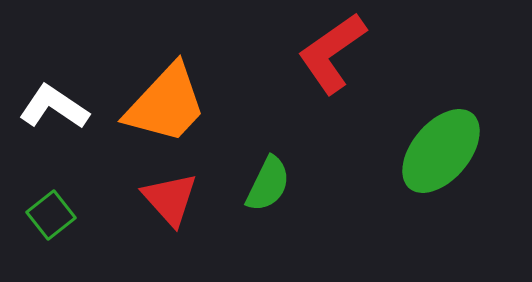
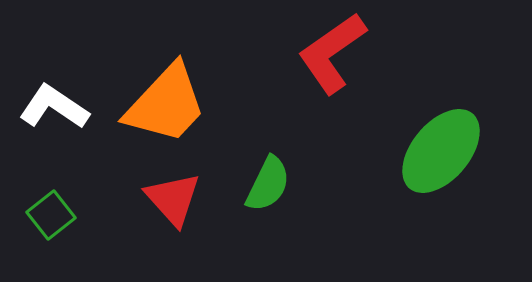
red triangle: moved 3 px right
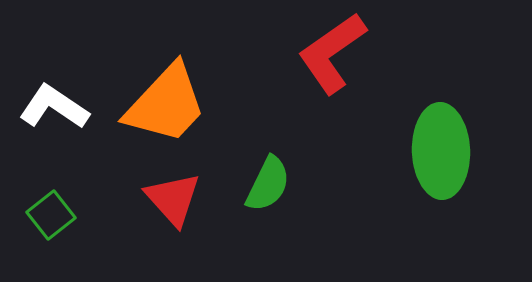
green ellipse: rotated 42 degrees counterclockwise
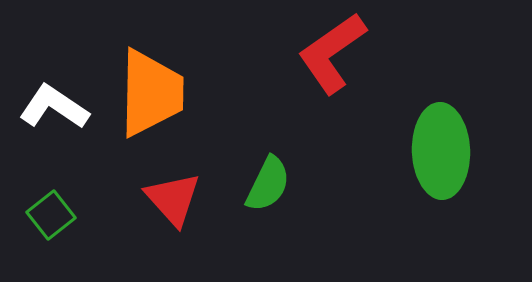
orange trapezoid: moved 15 px left, 11 px up; rotated 42 degrees counterclockwise
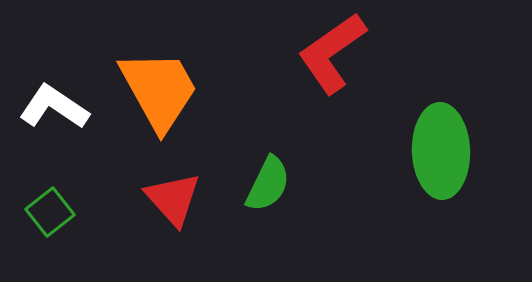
orange trapezoid: moved 8 px right, 3 px up; rotated 30 degrees counterclockwise
green square: moved 1 px left, 3 px up
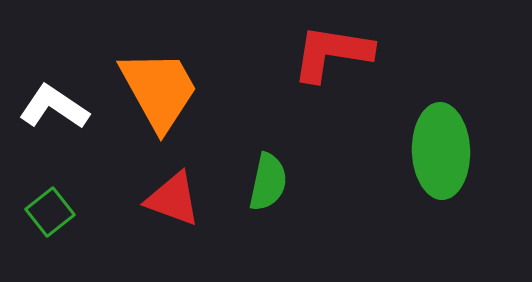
red L-shape: rotated 44 degrees clockwise
green semicircle: moved 2 px up; rotated 14 degrees counterclockwise
red triangle: rotated 28 degrees counterclockwise
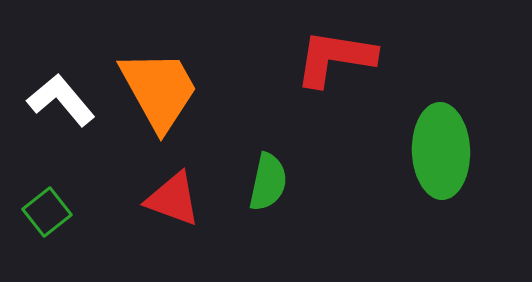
red L-shape: moved 3 px right, 5 px down
white L-shape: moved 7 px right, 7 px up; rotated 16 degrees clockwise
green square: moved 3 px left
